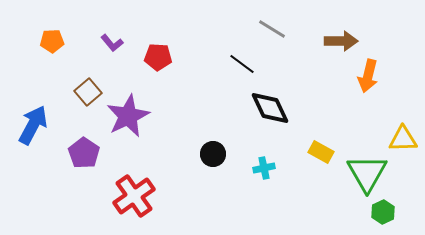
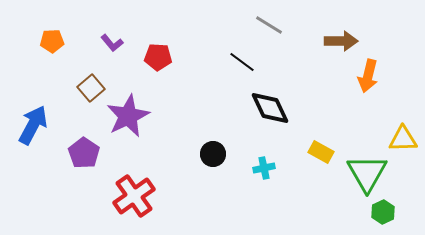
gray line: moved 3 px left, 4 px up
black line: moved 2 px up
brown square: moved 3 px right, 4 px up
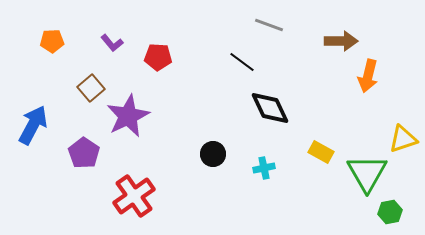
gray line: rotated 12 degrees counterclockwise
yellow triangle: rotated 16 degrees counterclockwise
green hexagon: moved 7 px right; rotated 15 degrees clockwise
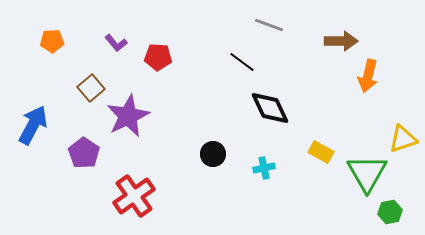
purple L-shape: moved 4 px right
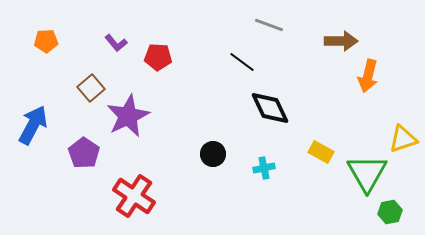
orange pentagon: moved 6 px left
red cross: rotated 21 degrees counterclockwise
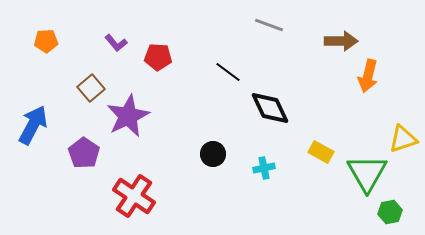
black line: moved 14 px left, 10 px down
